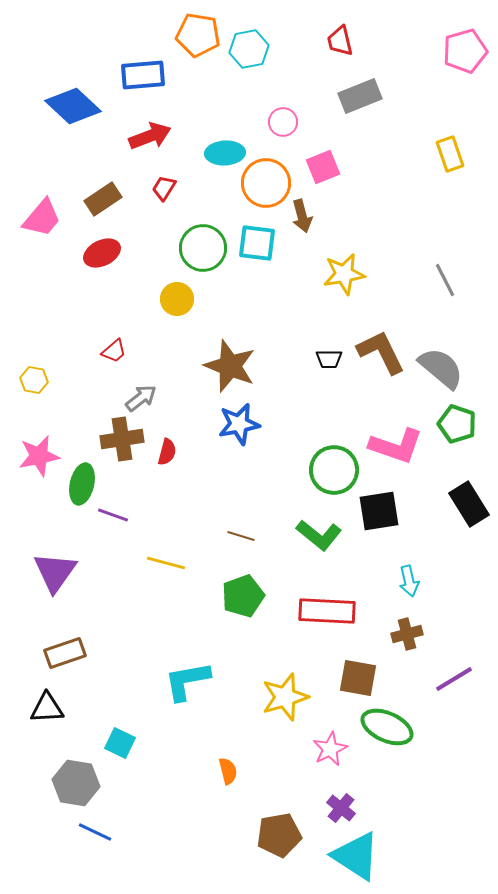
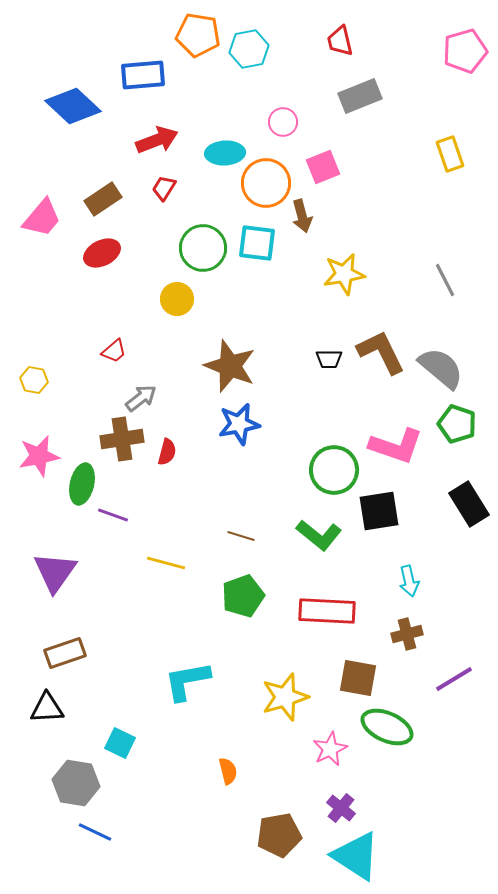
red arrow at (150, 136): moved 7 px right, 4 px down
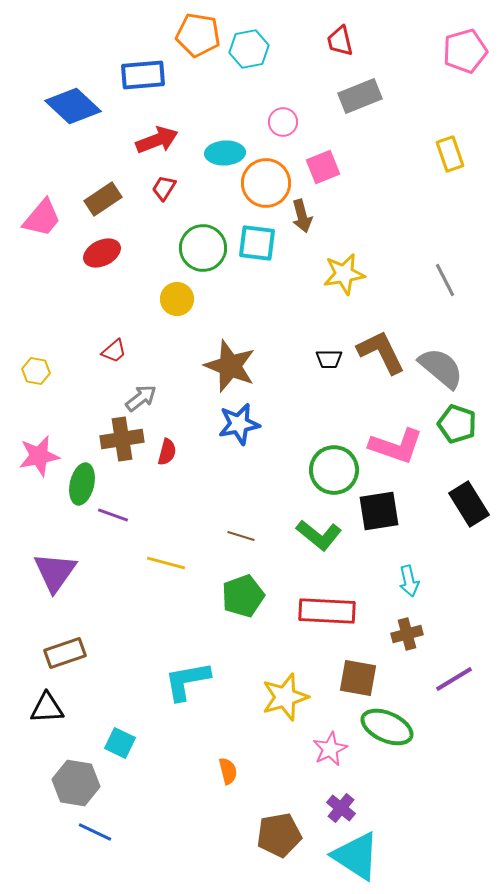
yellow hexagon at (34, 380): moved 2 px right, 9 px up
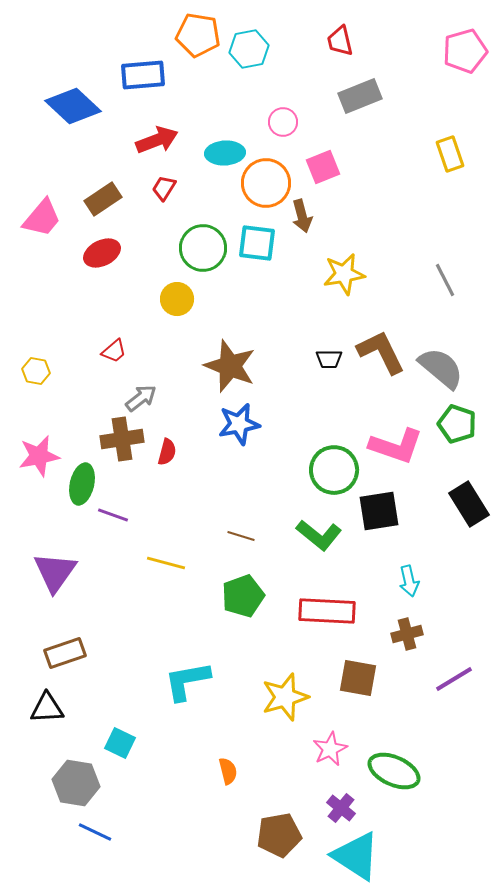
green ellipse at (387, 727): moved 7 px right, 44 px down
